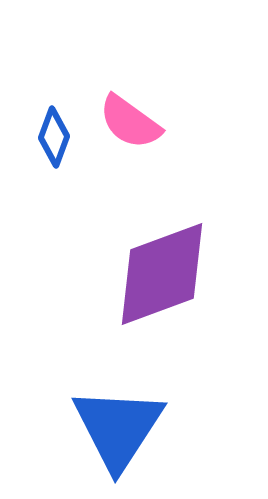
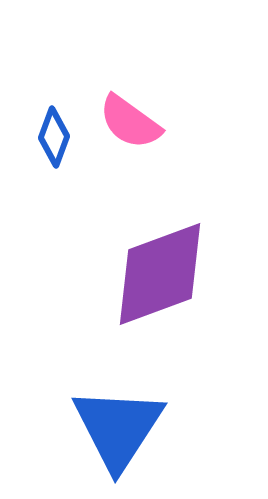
purple diamond: moved 2 px left
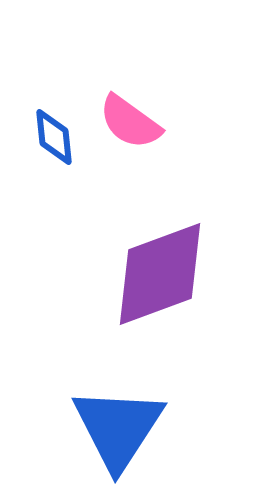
blue diamond: rotated 26 degrees counterclockwise
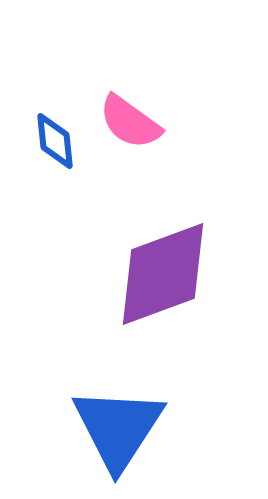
blue diamond: moved 1 px right, 4 px down
purple diamond: moved 3 px right
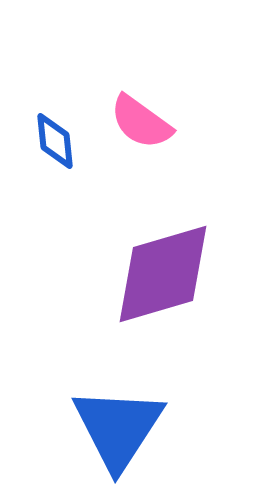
pink semicircle: moved 11 px right
purple diamond: rotated 4 degrees clockwise
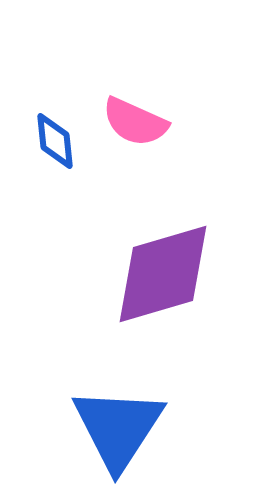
pink semicircle: moved 6 px left; rotated 12 degrees counterclockwise
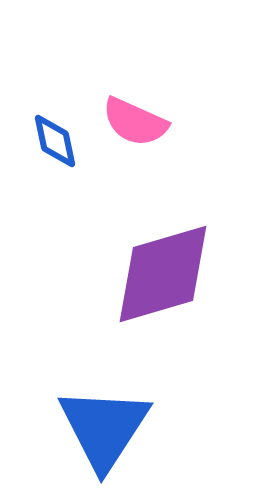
blue diamond: rotated 6 degrees counterclockwise
blue triangle: moved 14 px left
